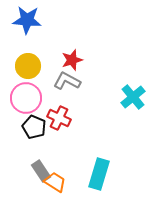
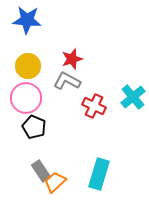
red star: moved 1 px up
red cross: moved 35 px right, 12 px up
orange trapezoid: rotated 75 degrees counterclockwise
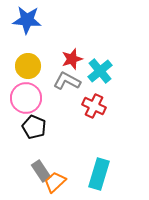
cyan cross: moved 33 px left, 26 px up
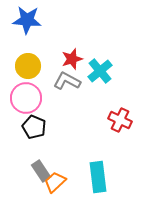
red cross: moved 26 px right, 14 px down
cyan rectangle: moved 1 px left, 3 px down; rotated 24 degrees counterclockwise
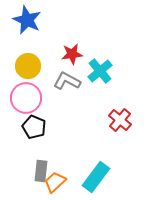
blue star: rotated 20 degrees clockwise
red star: moved 5 px up; rotated 10 degrees clockwise
red cross: rotated 15 degrees clockwise
gray rectangle: rotated 40 degrees clockwise
cyan rectangle: moved 2 px left; rotated 44 degrees clockwise
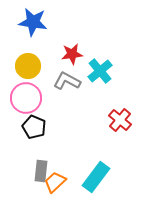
blue star: moved 6 px right, 2 px down; rotated 16 degrees counterclockwise
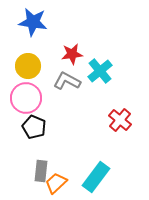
orange trapezoid: moved 1 px right, 1 px down
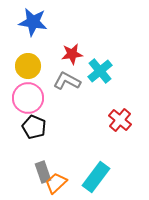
pink circle: moved 2 px right
gray rectangle: moved 2 px right, 1 px down; rotated 25 degrees counterclockwise
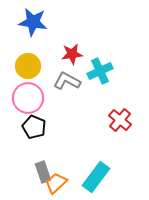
cyan cross: rotated 15 degrees clockwise
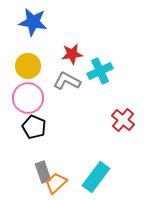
red cross: moved 3 px right
